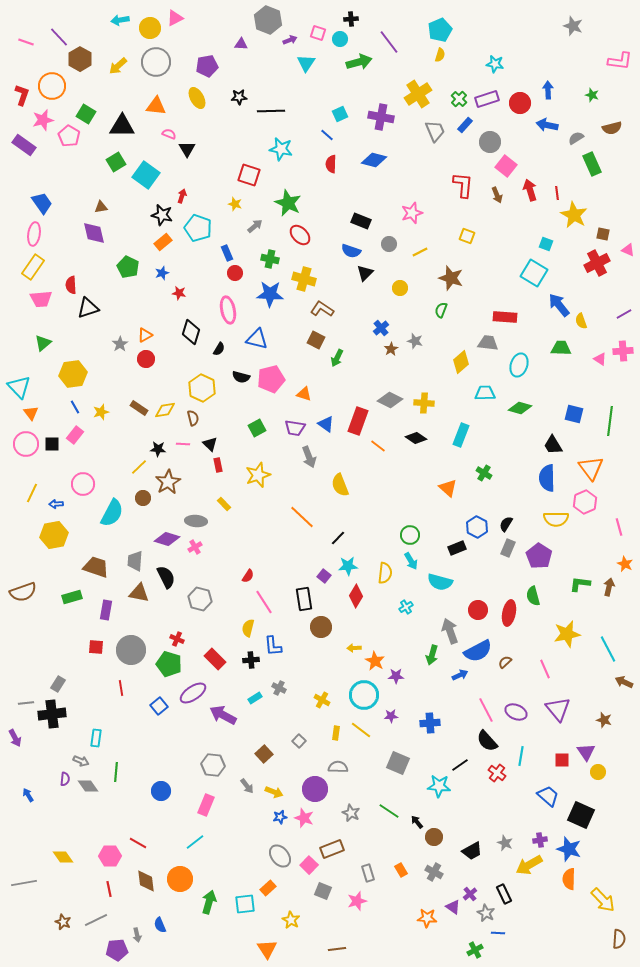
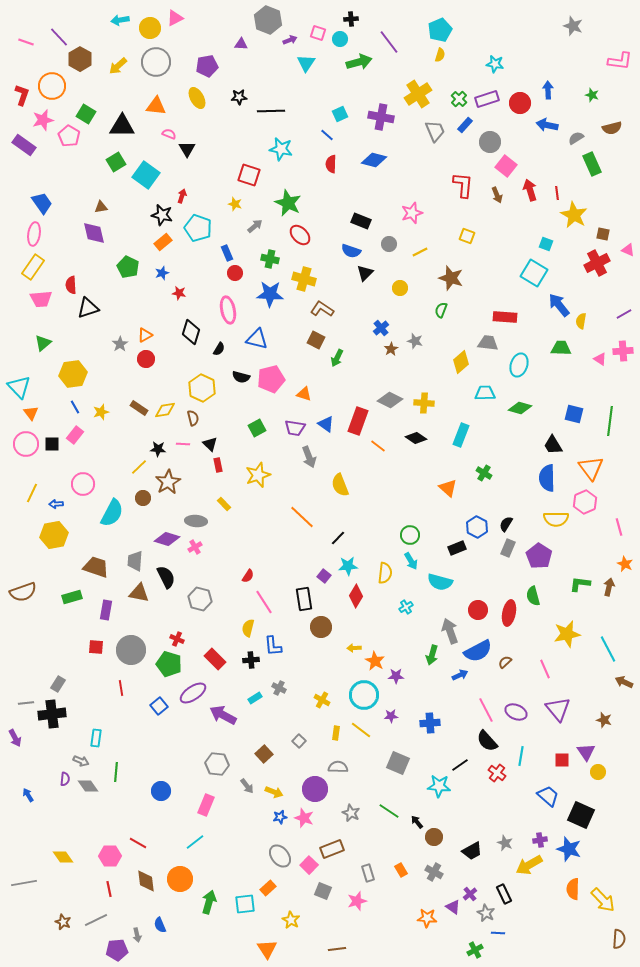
yellow semicircle at (581, 321): rotated 28 degrees clockwise
gray hexagon at (213, 765): moved 4 px right, 1 px up
orange semicircle at (569, 879): moved 4 px right, 10 px down
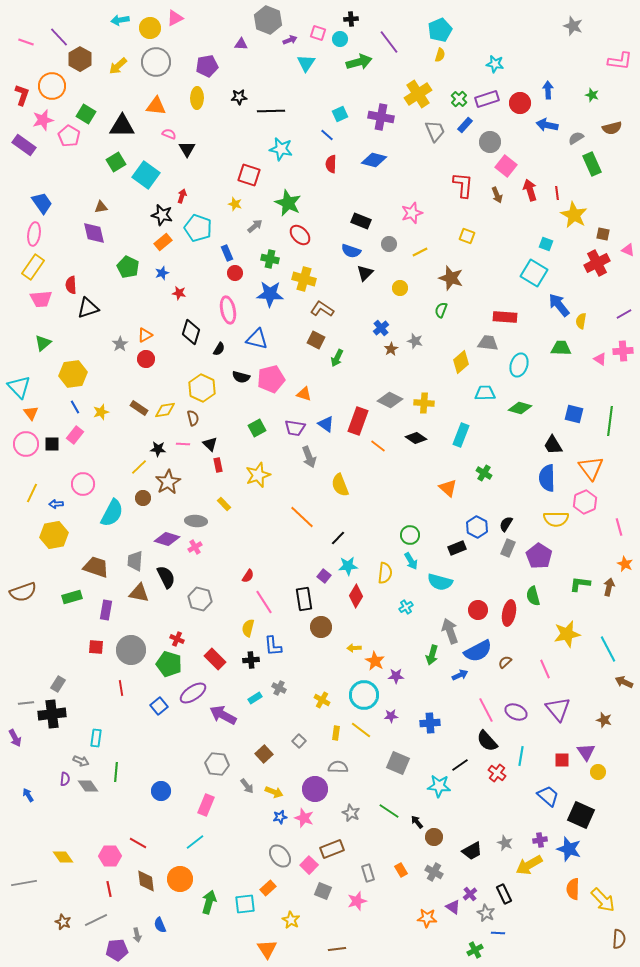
yellow ellipse at (197, 98): rotated 30 degrees clockwise
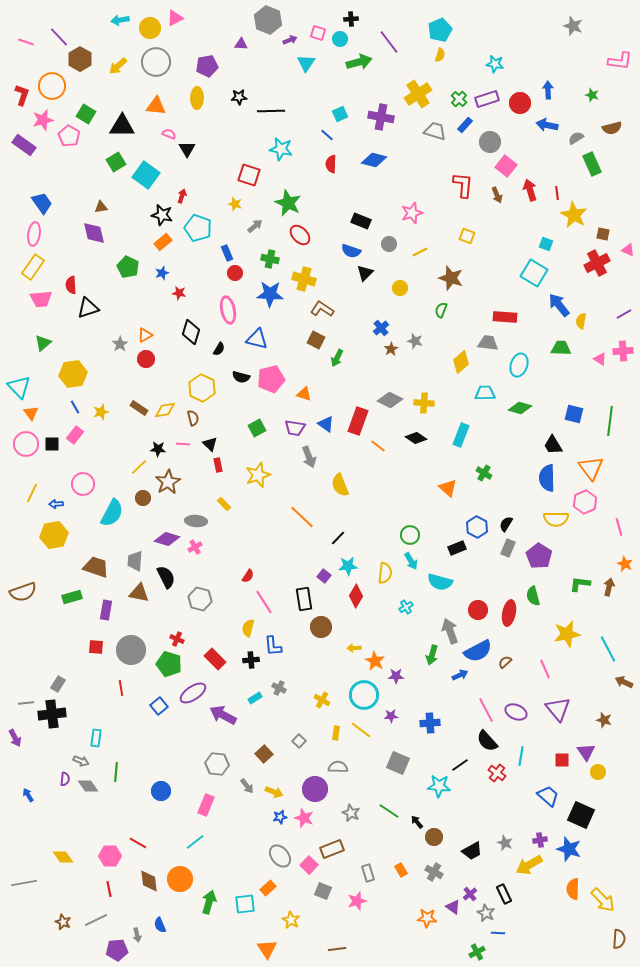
gray trapezoid at (435, 131): rotated 50 degrees counterclockwise
brown diamond at (146, 881): moved 3 px right
green cross at (475, 950): moved 2 px right, 2 px down
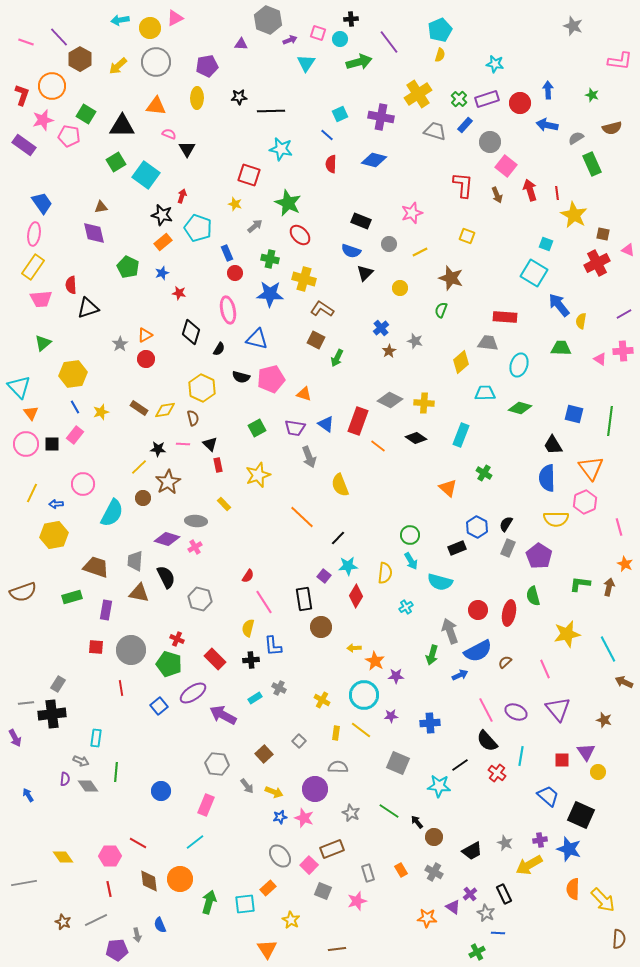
pink pentagon at (69, 136): rotated 20 degrees counterclockwise
brown star at (391, 349): moved 2 px left, 2 px down
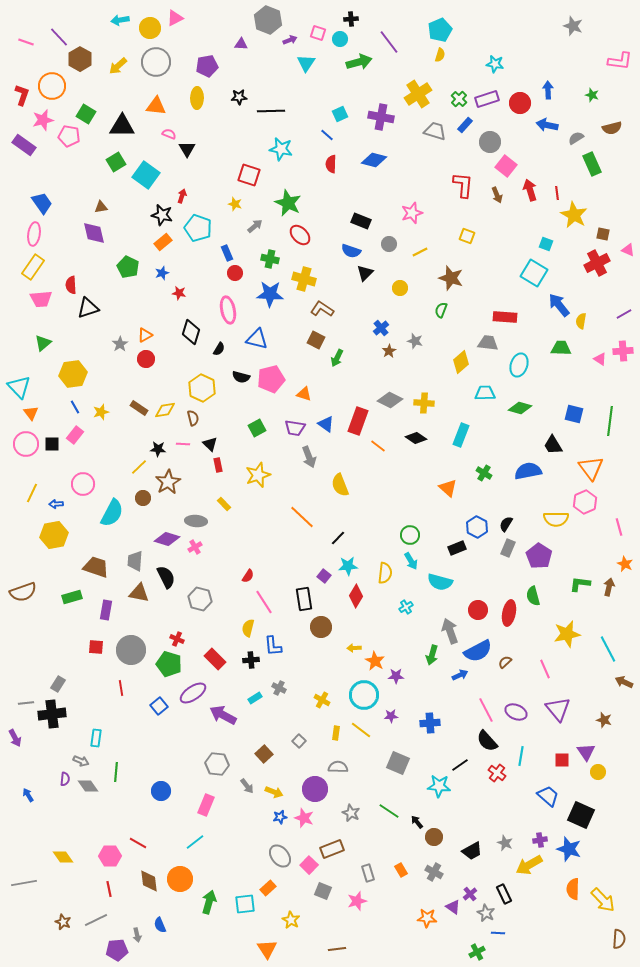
blue semicircle at (547, 478): moved 19 px left, 7 px up; rotated 80 degrees clockwise
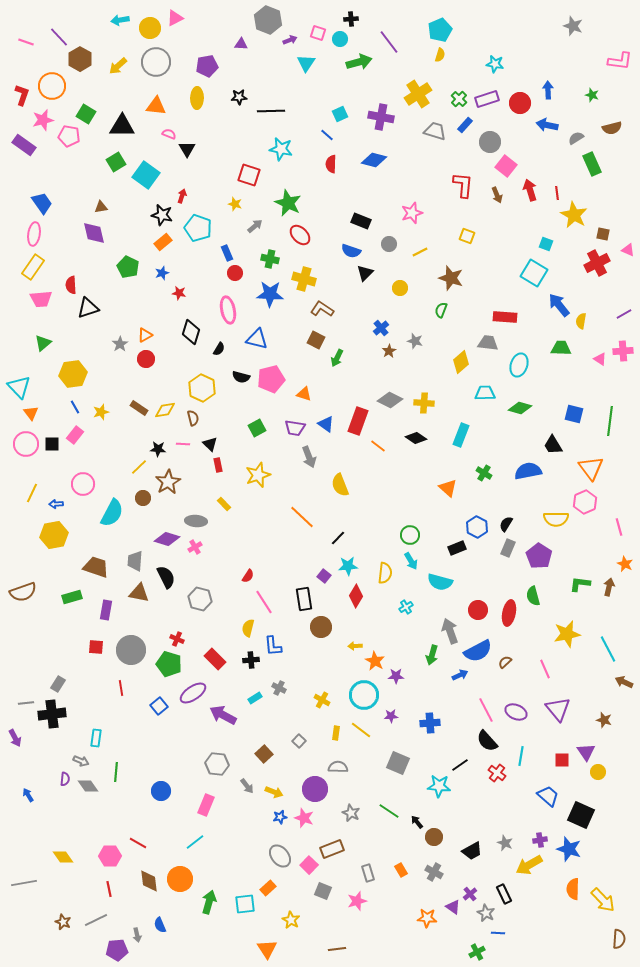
yellow arrow at (354, 648): moved 1 px right, 2 px up
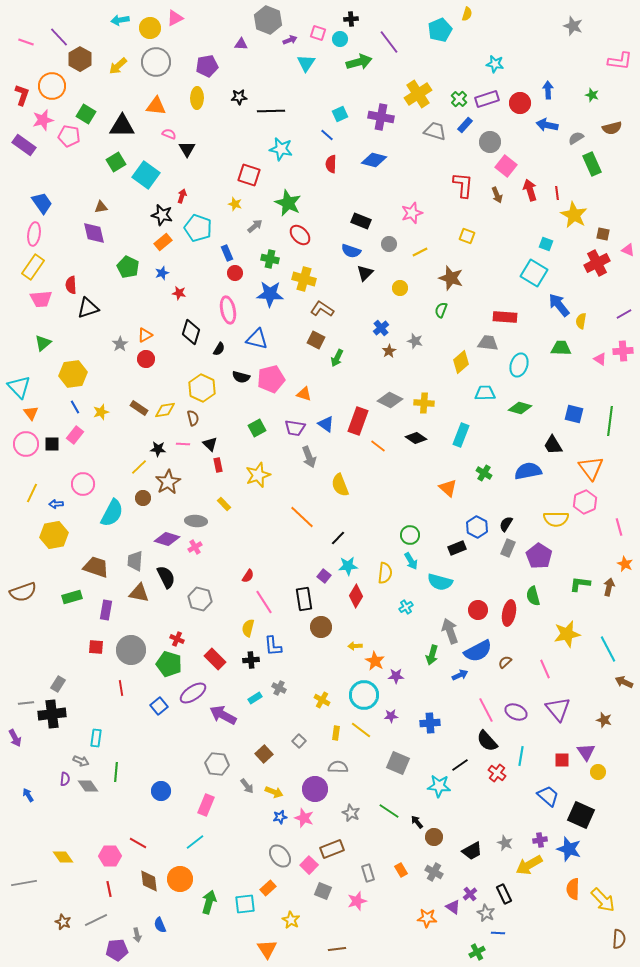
yellow semicircle at (440, 55): moved 27 px right, 41 px up
